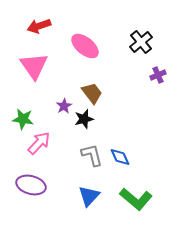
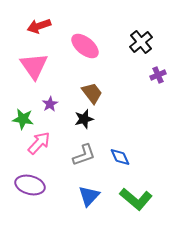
purple star: moved 14 px left, 2 px up
gray L-shape: moved 8 px left; rotated 85 degrees clockwise
purple ellipse: moved 1 px left
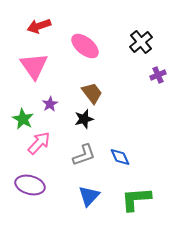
green star: rotated 20 degrees clockwise
green L-shape: rotated 136 degrees clockwise
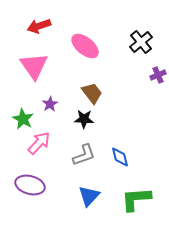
black star: rotated 18 degrees clockwise
blue diamond: rotated 10 degrees clockwise
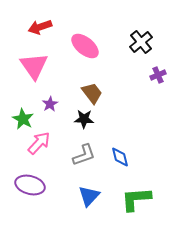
red arrow: moved 1 px right, 1 px down
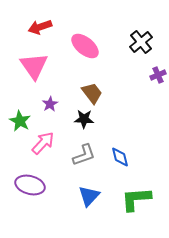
green star: moved 3 px left, 2 px down
pink arrow: moved 4 px right
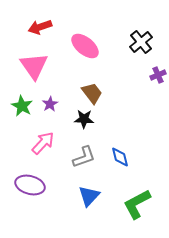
green star: moved 2 px right, 15 px up
gray L-shape: moved 2 px down
green L-shape: moved 1 px right, 5 px down; rotated 24 degrees counterclockwise
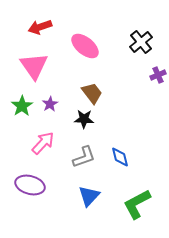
green star: rotated 10 degrees clockwise
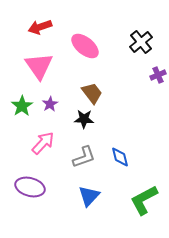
pink triangle: moved 5 px right
purple ellipse: moved 2 px down
green L-shape: moved 7 px right, 4 px up
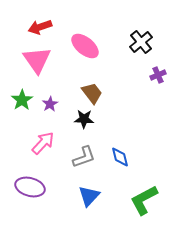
pink triangle: moved 2 px left, 6 px up
green star: moved 6 px up
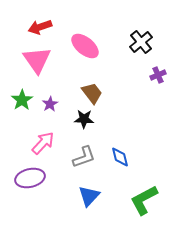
purple ellipse: moved 9 px up; rotated 28 degrees counterclockwise
